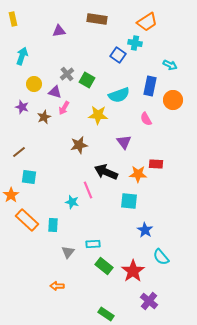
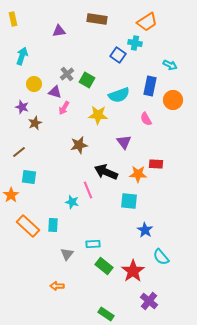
brown star at (44, 117): moved 9 px left, 6 px down
orange rectangle at (27, 220): moved 1 px right, 6 px down
gray triangle at (68, 252): moved 1 px left, 2 px down
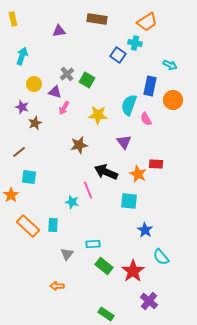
cyan semicircle at (119, 95): moved 10 px right, 10 px down; rotated 130 degrees clockwise
orange star at (138, 174): rotated 24 degrees clockwise
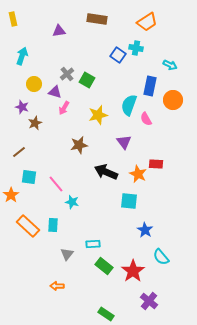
cyan cross at (135, 43): moved 1 px right, 5 px down
yellow star at (98, 115): rotated 18 degrees counterclockwise
pink line at (88, 190): moved 32 px left, 6 px up; rotated 18 degrees counterclockwise
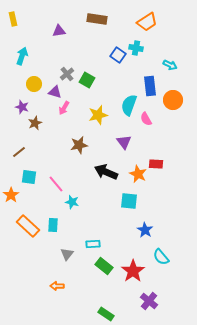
blue rectangle at (150, 86): rotated 18 degrees counterclockwise
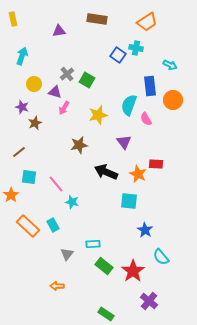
cyan rectangle at (53, 225): rotated 32 degrees counterclockwise
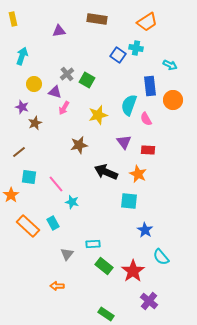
red rectangle at (156, 164): moved 8 px left, 14 px up
cyan rectangle at (53, 225): moved 2 px up
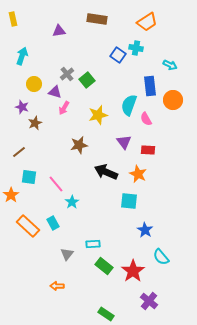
green square at (87, 80): rotated 21 degrees clockwise
cyan star at (72, 202): rotated 24 degrees clockwise
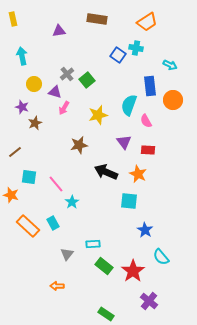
cyan arrow at (22, 56): rotated 30 degrees counterclockwise
pink semicircle at (146, 119): moved 2 px down
brown line at (19, 152): moved 4 px left
orange star at (11, 195): rotated 21 degrees counterclockwise
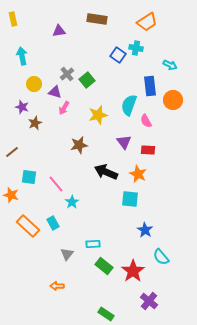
brown line at (15, 152): moved 3 px left
cyan square at (129, 201): moved 1 px right, 2 px up
